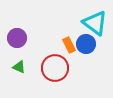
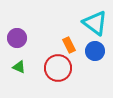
blue circle: moved 9 px right, 7 px down
red circle: moved 3 px right
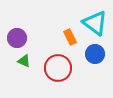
orange rectangle: moved 1 px right, 8 px up
blue circle: moved 3 px down
green triangle: moved 5 px right, 6 px up
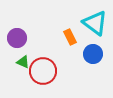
blue circle: moved 2 px left
green triangle: moved 1 px left, 1 px down
red circle: moved 15 px left, 3 px down
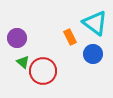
green triangle: rotated 16 degrees clockwise
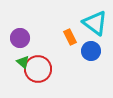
purple circle: moved 3 px right
blue circle: moved 2 px left, 3 px up
red circle: moved 5 px left, 2 px up
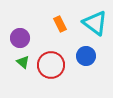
orange rectangle: moved 10 px left, 13 px up
blue circle: moved 5 px left, 5 px down
red circle: moved 13 px right, 4 px up
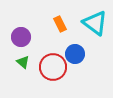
purple circle: moved 1 px right, 1 px up
blue circle: moved 11 px left, 2 px up
red circle: moved 2 px right, 2 px down
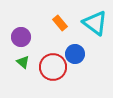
orange rectangle: moved 1 px up; rotated 14 degrees counterclockwise
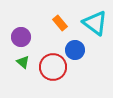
blue circle: moved 4 px up
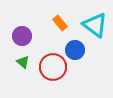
cyan triangle: moved 2 px down
purple circle: moved 1 px right, 1 px up
